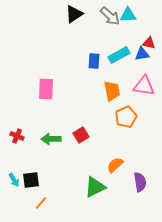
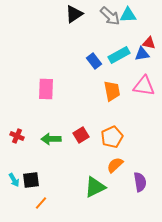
blue rectangle: rotated 42 degrees counterclockwise
orange pentagon: moved 14 px left, 20 px down
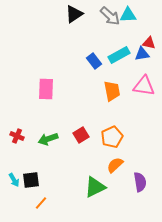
green arrow: moved 3 px left; rotated 18 degrees counterclockwise
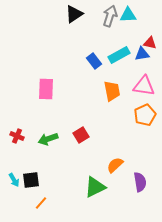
gray arrow: rotated 115 degrees counterclockwise
red triangle: moved 1 px right
orange pentagon: moved 33 px right, 22 px up
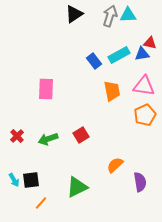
red cross: rotated 24 degrees clockwise
green triangle: moved 18 px left
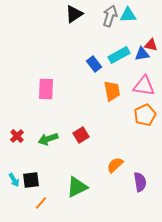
red triangle: moved 1 px right, 2 px down
blue rectangle: moved 3 px down
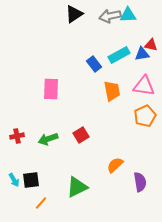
gray arrow: rotated 120 degrees counterclockwise
pink rectangle: moved 5 px right
orange pentagon: moved 1 px down
red cross: rotated 32 degrees clockwise
